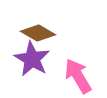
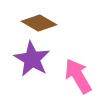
brown diamond: moved 1 px right, 10 px up
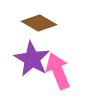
pink arrow: moved 20 px left, 5 px up; rotated 9 degrees clockwise
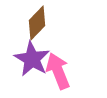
brown diamond: moved 2 px left; rotated 76 degrees counterclockwise
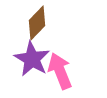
pink arrow: moved 2 px right
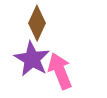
brown diamond: rotated 20 degrees counterclockwise
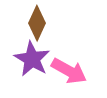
pink arrow: moved 9 px right; rotated 141 degrees clockwise
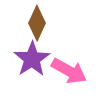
purple star: rotated 9 degrees clockwise
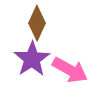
pink arrow: moved 1 px right, 1 px up
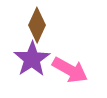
brown diamond: moved 2 px down
